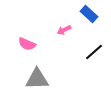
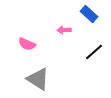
pink arrow: rotated 24 degrees clockwise
gray triangle: moved 1 px right; rotated 35 degrees clockwise
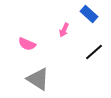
pink arrow: rotated 64 degrees counterclockwise
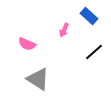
blue rectangle: moved 2 px down
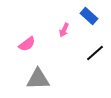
pink semicircle: rotated 60 degrees counterclockwise
black line: moved 1 px right, 1 px down
gray triangle: rotated 35 degrees counterclockwise
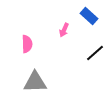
pink semicircle: rotated 54 degrees counterclockwise
gray triangle: moved 3 px left, 3 px down
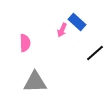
blue rectangle: moved 12 px left, 6 px down
pink arrow: moved 2 px left
pink semicircle: moved 2 px left, 1 px up
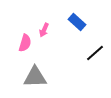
pink arrow: moved 18 px left
pink semicircle: rotated 18 degrees clockwise
gray triangle: moved 5 px up
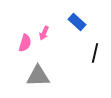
pink arrow: moved 3 px down
black line: rotated 36 degrees counterclockwise
gray triangle: moved 3 px right, 1 px up
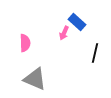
pink arrow: moved 20 px right
pink semicircle: rotated 18 degrees counterclockwise
gray triangle: moved 3 px left, 3 px down; rotated 25 degrees clockwise
